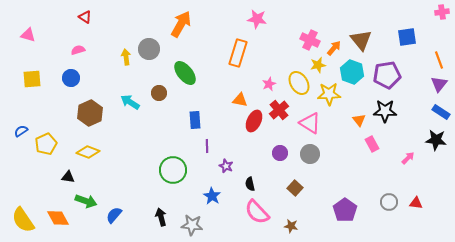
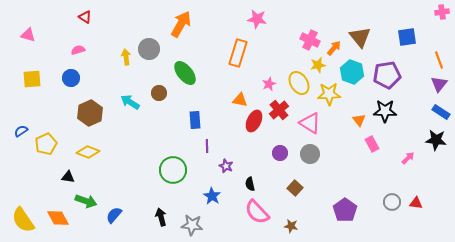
brown triangle at (361, 40): moved 1 px left, 3 px up
gray circle at (389, 202): moved 3 px right
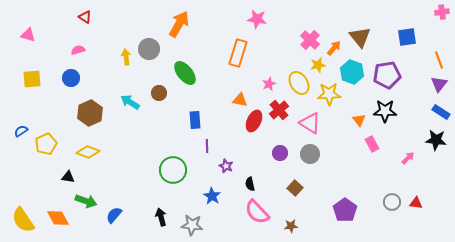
orange arrow at (181, 24): moved 2 px left
pink cross at (310, 40): rotated 18 degrees clockwise
brown star at (291, 226): rotated 16 degrees counterclockwise
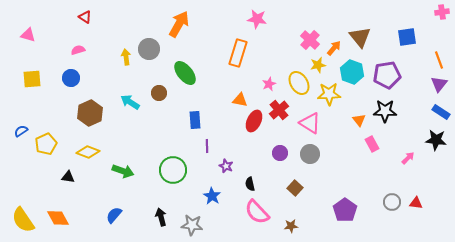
green arrow at (86, 201): moved 37 px right, 30 px up
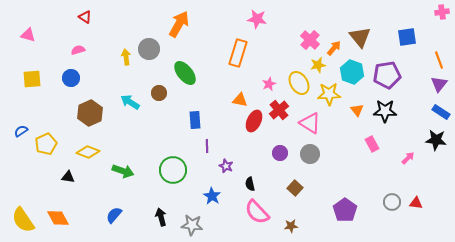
orange triangle at (359, 120): moved 2 px left, 10 px up
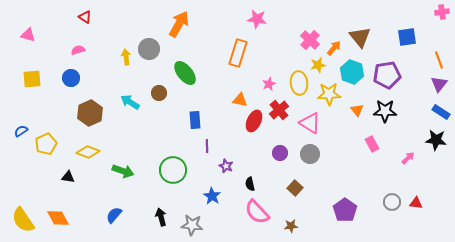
yellow ellipse at (299, 83): rotated 25 degrees clockwise
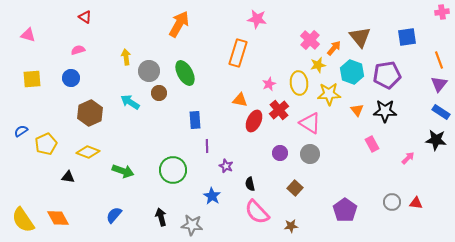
gray circle at (149, 49): moved 22 px down
green ellipse at (185, 73): rotated 10 degrees clockwise
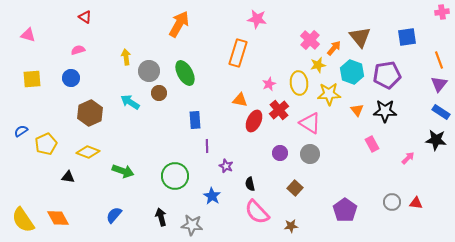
green circle at (173, 170): moved 2 px right, 6 px down
